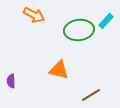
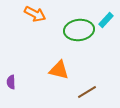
orange arrow: moved 1 px right, 1 px up
cyan rectangle: moved 1 px up
purple semicircle: moved 1 px down
brown line: moved 4 px left, 3 px up
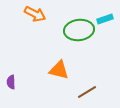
cyan rectangle: moved 1 px left, 1 px up; rotated 28 degrees clockwise
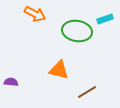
green ellipse: moved 2 px left, 1 px down; rotated 16 degrees clockwise
purple semicircle: rotated 96 degrees clockwise
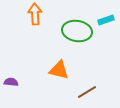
orange arrow: rotated 120 degrees counterclockwise
cyan rectangle: moved 1 px right, 1 px down
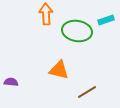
orange arrow: moved 11 px right
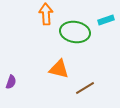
green ellipse: moved 2 px left, 1 px down
orange triangle: moved 1 px up
purple semicircle: rotated 104 degrees clockwise
brown line: moved 2 px left, 4 px up
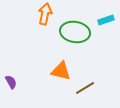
orange arrow: moved 1 px left; rotated 15 degrees clockwise
orange triangle: moved 2 px right, 2 px down
purple semicircle: rotated 48 degrees counterclockwise
